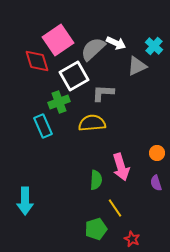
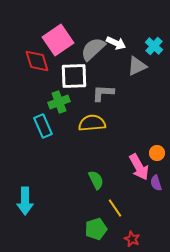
white square: rotated 28 degrees clockwise
pink arrow: moved 18 px right; rotated 12 degrees counterclockwise
green semicircle: rotated 30 degrees counterclockwise
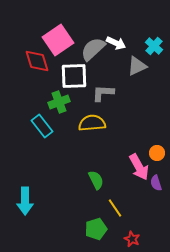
cyan rectangle: moved 1 px left; rotated 15 degrees counterclockwise
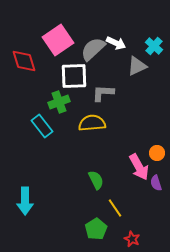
red diamond: moved 13 px left
green pentagon: rotated 15 degrees counterclockwise
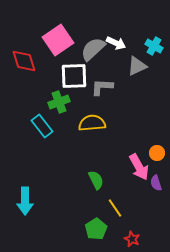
cyan cross: rotated 12 degrees counterclockwise
gray L-shape: moved 1 px left, 6 px up
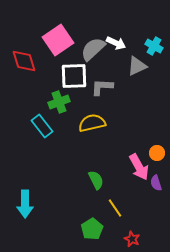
yellow semicircle: rotated 8 degrees counterclockwise
cyan arrow: moved 3 px down
green pentagon: moved 4 px left
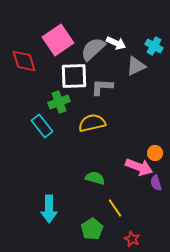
gray triangle: moved 1 px left
orange circle: moved 2 px left
pink arrow: rotated 40 degrees counterclockwise
green semicircle: moved 1 px left, 2 px up; rotated 48 degrees counterclockwise
cyan arrow: moved 24 px right, 5 px down
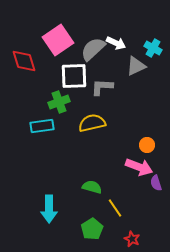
cyan cross: moved 1 px left, 2 px down
cyan rectangle: rotated 60 degrees counterclockwise
orange circle: moved 8 px left, 8 px up
green semicircle: moved 3 px left, 9 px down
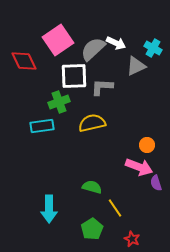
red diamond: rotated 8 degrees counterclockwise
